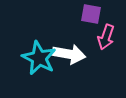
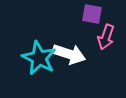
purple square: moved 1 px right
white arrow: rotated 8 degrees clockwise
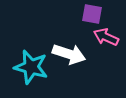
pink arrow: rotated 95 degrees clockwise
cyan star: moved 8 px left, 9 px down; rotated 12 degrees counterclockwise
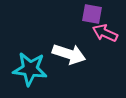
pink arrow: moved 1 px left, 4 px up
cyan star: moved 1 px left, 2 px down; rotated 8 degrees counterclockwise
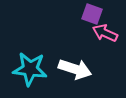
purple square: rotated 10 degrees clockwise
white arrow: moved 6 px right, 15 px down
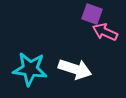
pink arrow: moved 1 px up
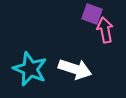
pink arrow: moved 2 px up; rotated 55 degrees clockwise
cyan star: rotated 16 degrees clockwise
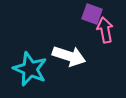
white arrow: moved 6 px left, 13 px up
